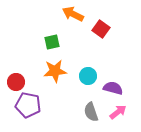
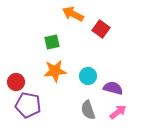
gray semicircle: moved 3 px left, 2 px up
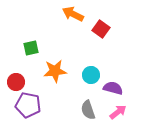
green square: moved 21 px left, 6 px down
cyan circle: moved 3 px right, 1 px up
